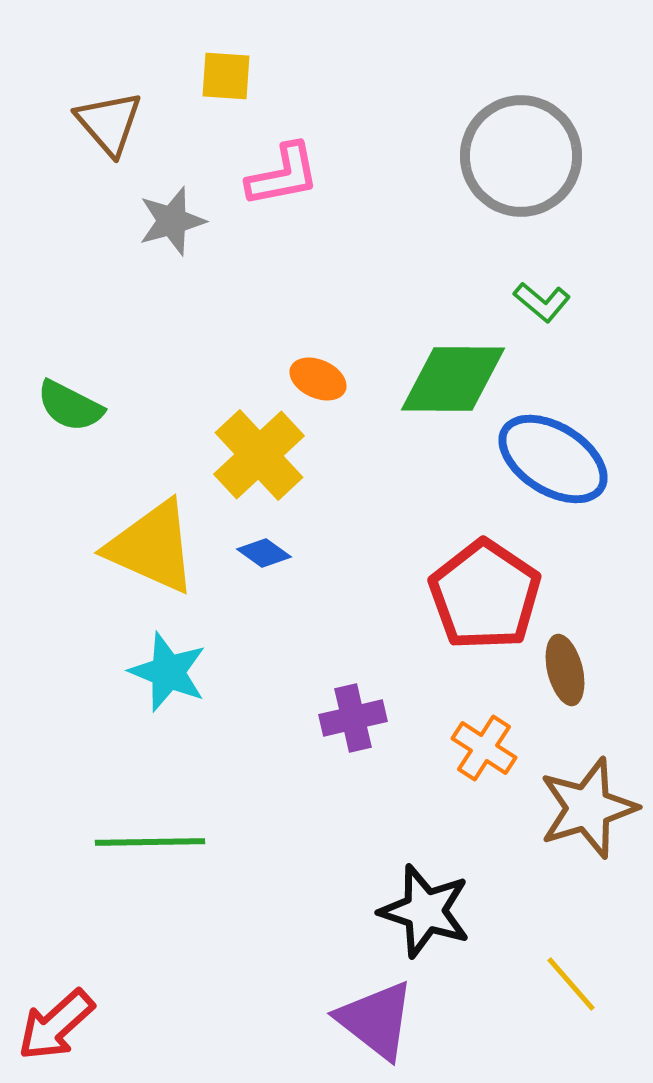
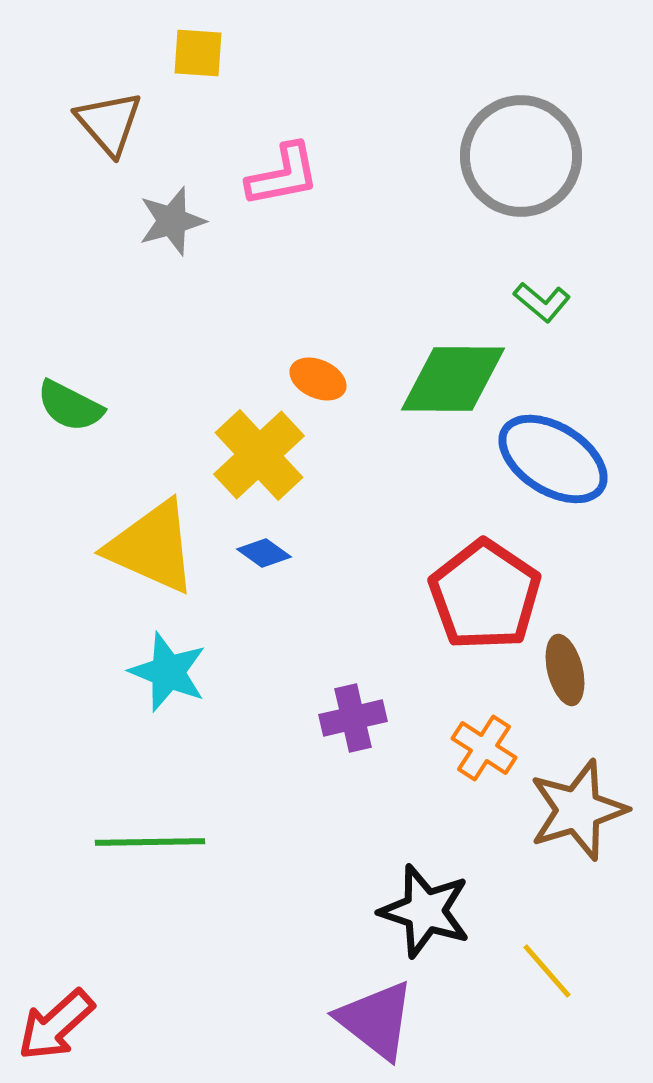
yellow square: moved 28 px left, 23 px up
brown star: moved 10 px left, 2 px down
yellow line: moved 24 px left, 13 px up
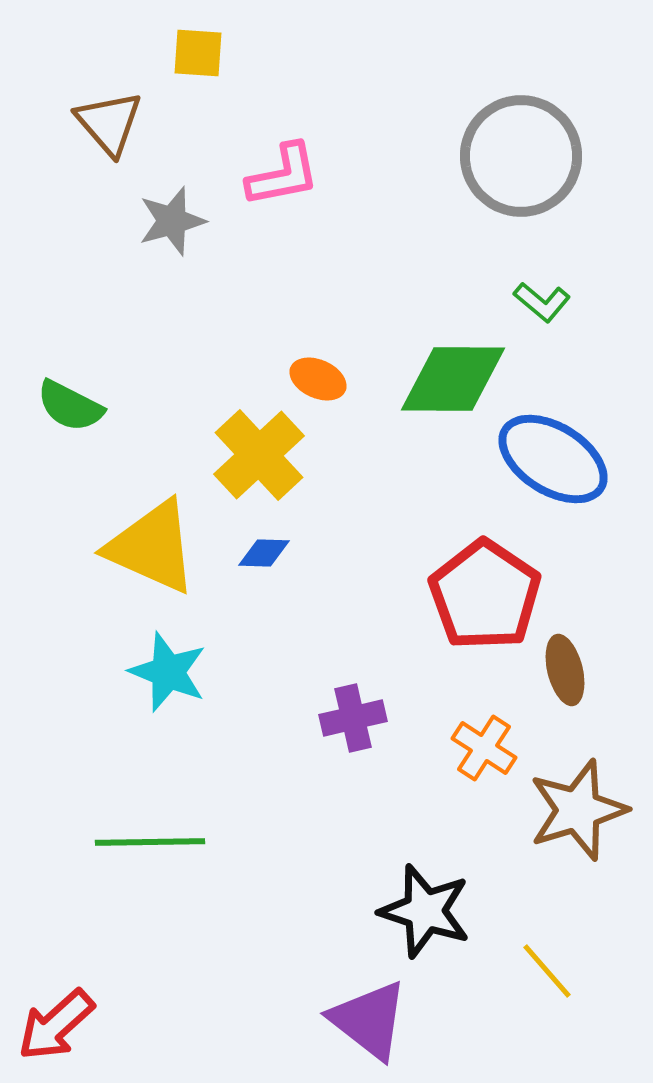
blue diamond: rotated 34 degrees counterclockwise
purple triangle: moved 7 px left
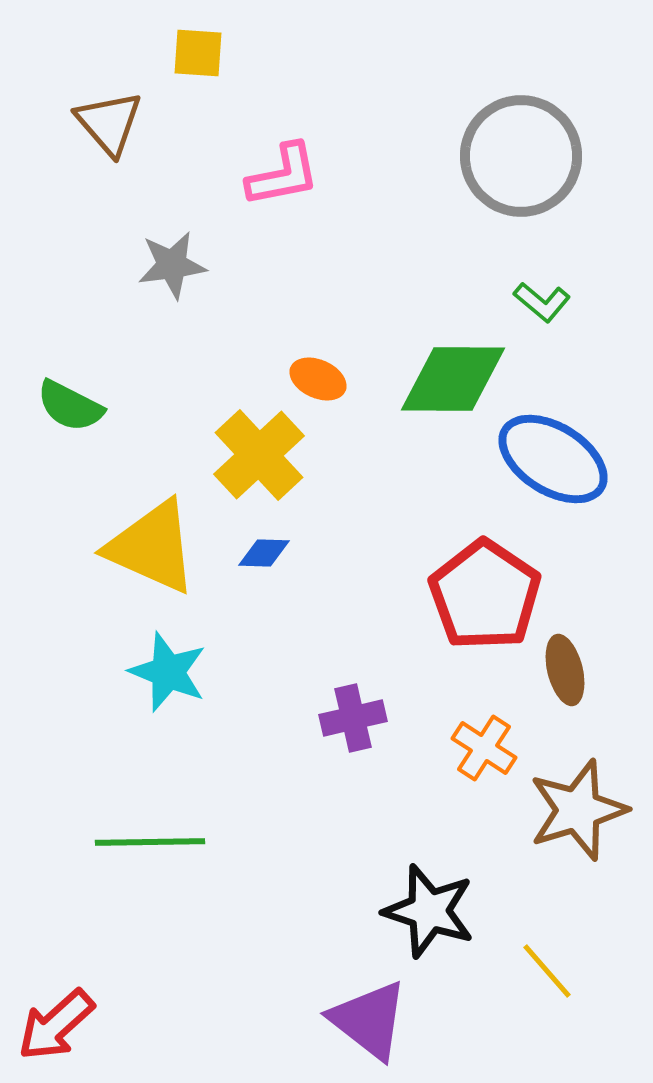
gray star: moved 44 px down; rotated 8 degrees clockwise
black star: moved 4 px right
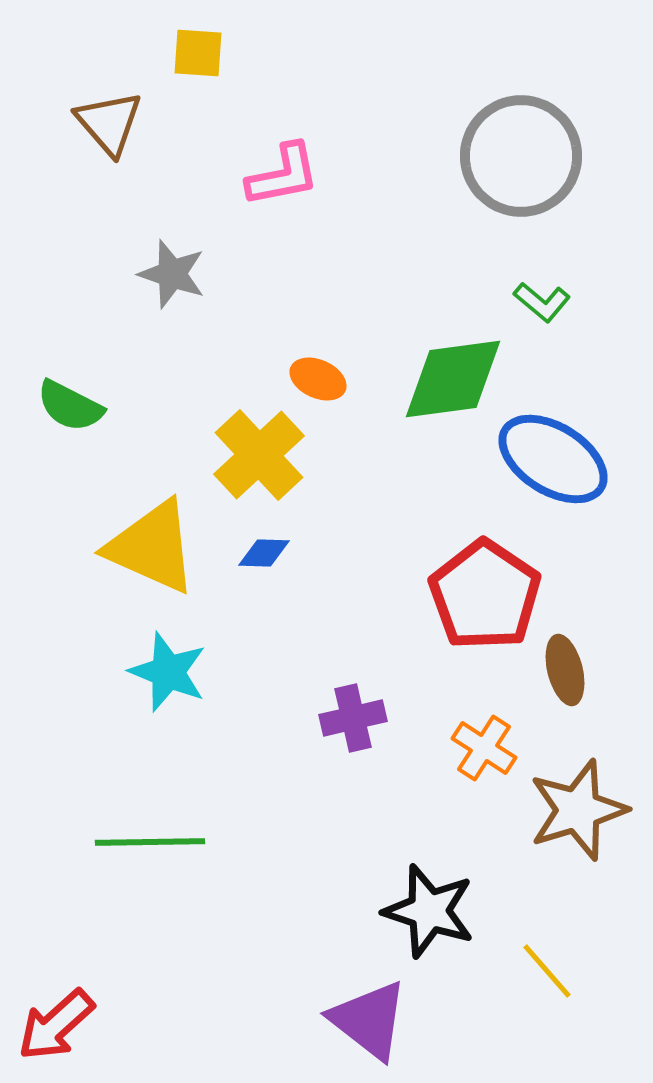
gray star: moved 9 px down; rotated 26 degrees clockwise
green diamond: rotated 8 degrees counterclockwise
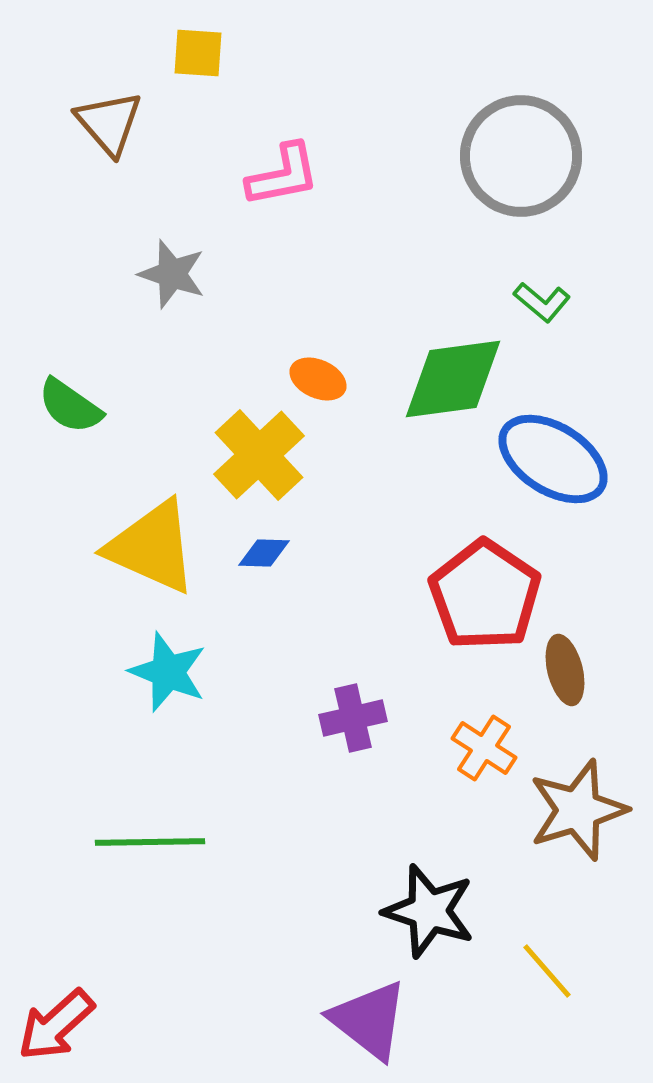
green semicircle: rotated 8 degrees clockwise
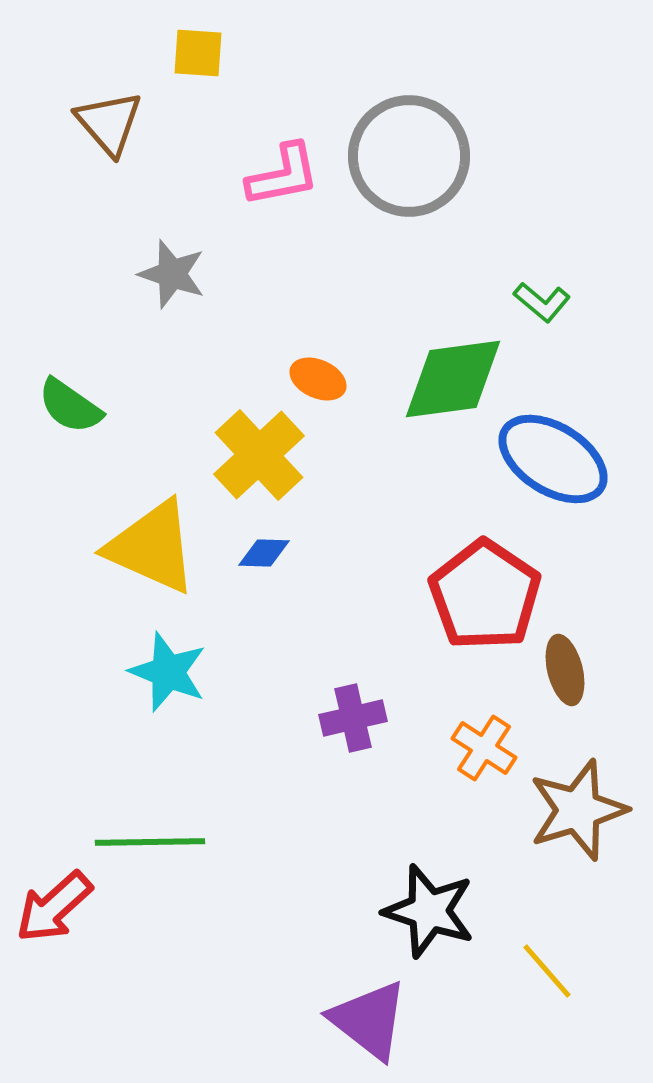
gray circle: moved 112 px left
red arrow: moved 2 px left, 118 px up
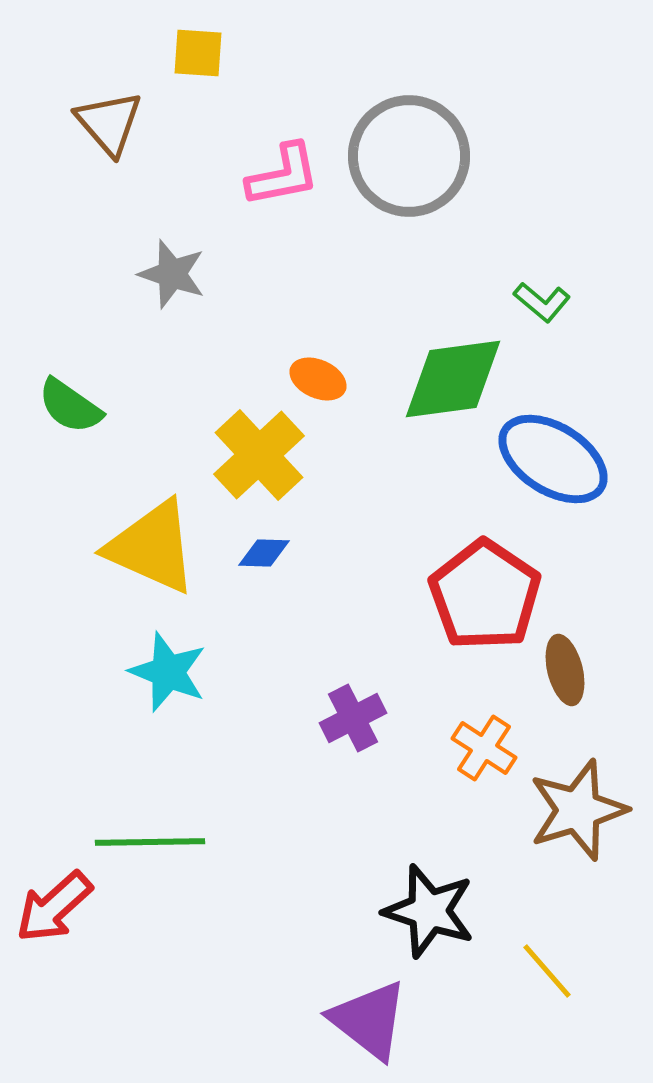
purple cross: rotated 14 degrees counterclockwise
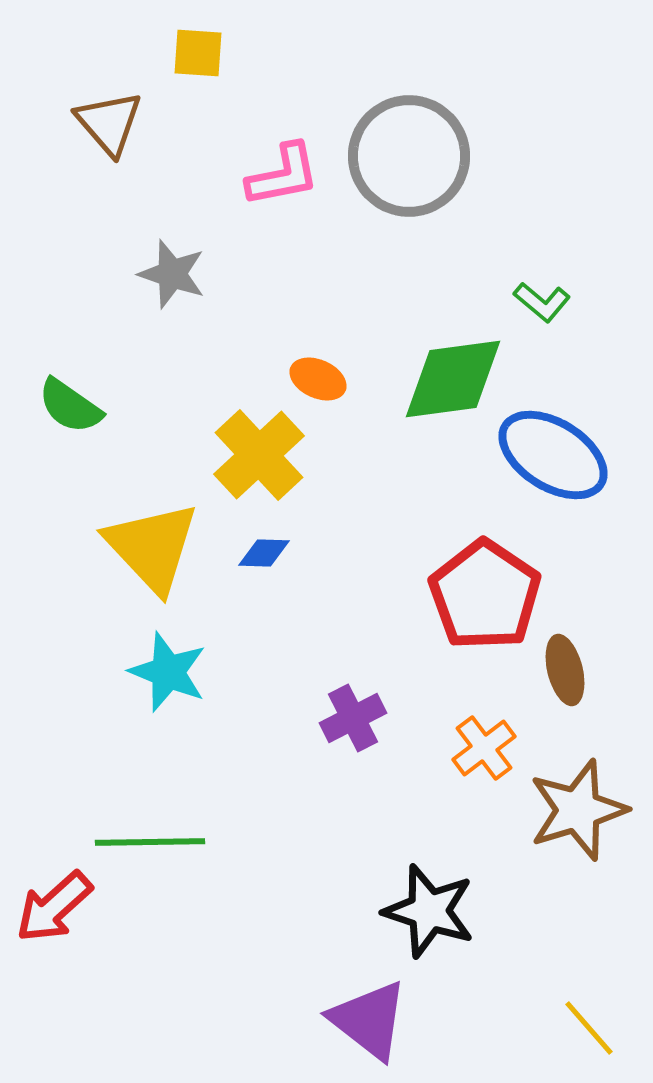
blue ellipse: moved 4 px up
yellow triangle: rotated 23 degrees clockwise
orange cross: rotated 20 degrees clockwise
yellow line: moved 42 px right, 57 px down
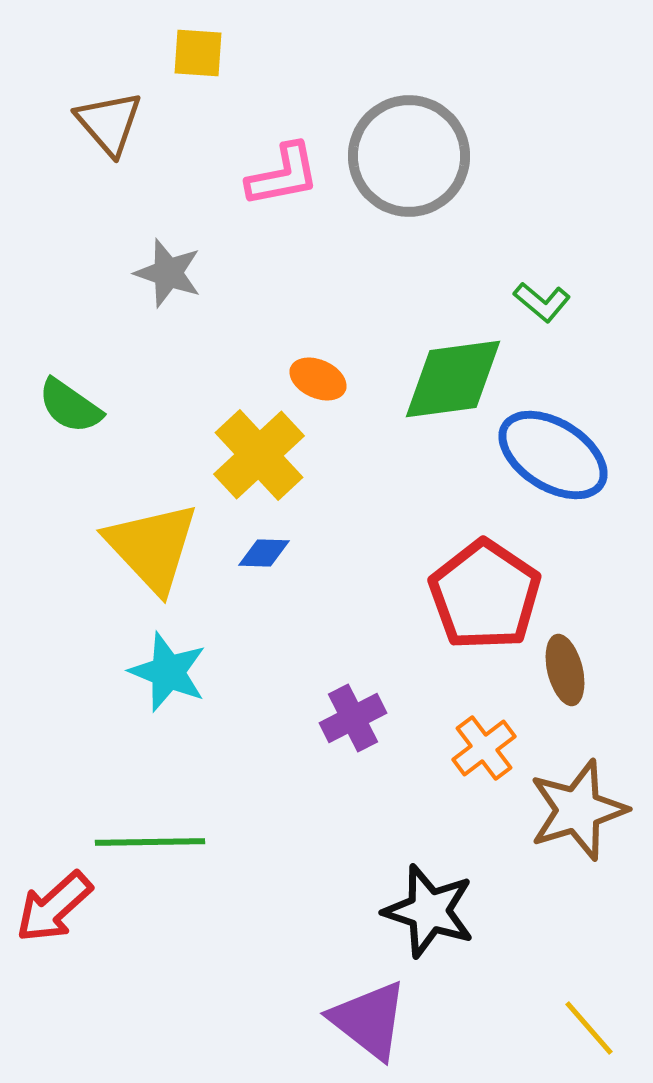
gray star: moved 4 px left, 1 px up
